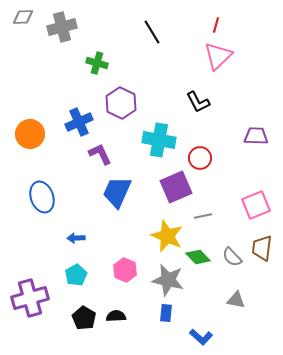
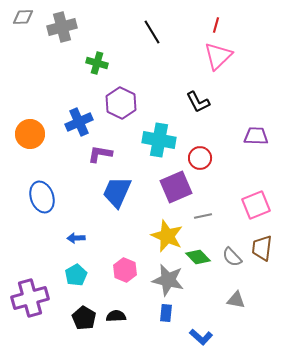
purple L-shape: rotated 55 degrees counterclockwise
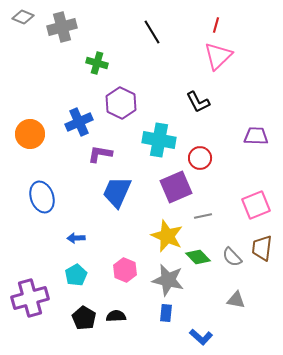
gray diamond: rotated 25 degrees clockwise
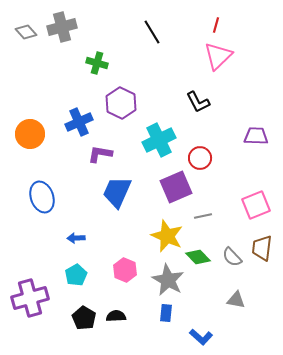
gray diamond: moved 3 px right, 15 px down; rotated 25 degrees clockwise
cyan cross: rotated 36 degrees counterclockwise
gray star: rotated 16 degrees clockwise
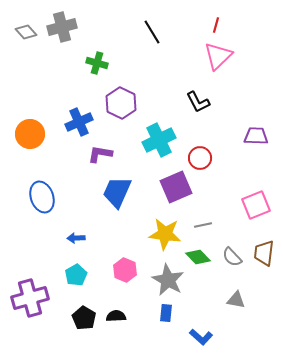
gray line: moved 9 px down
yellow star: moved 2 px left, 2 px up; rotated 16 degrees counterclockwise
brown trapezoid: moved 2 px right, 5 px down
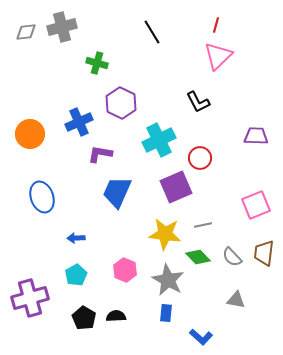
gray diamond: rotated 55 degrees counterclockwise
